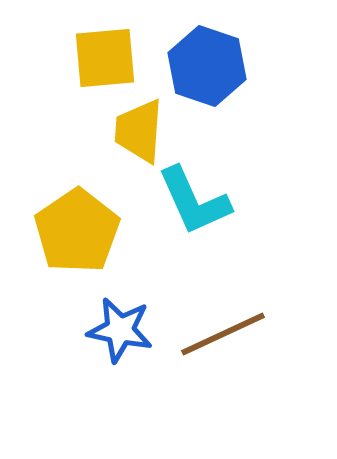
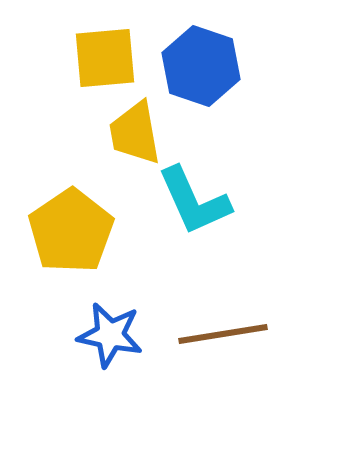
blue hexagon: moved 6 px left
yellow trapezoid: moved 4 px left, 2 px down; rotated 14 degrees counterclockwise
yellow pentagon: moved 6 px left
blue star: moved 10 px left, 5 px down
brown line: rotated 16 degrees clockwise
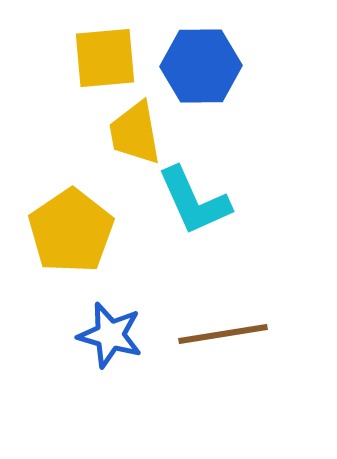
blue hexagon: rotated 20 degrees counterclockwise
blue star: rotated 4 degrees clockwise
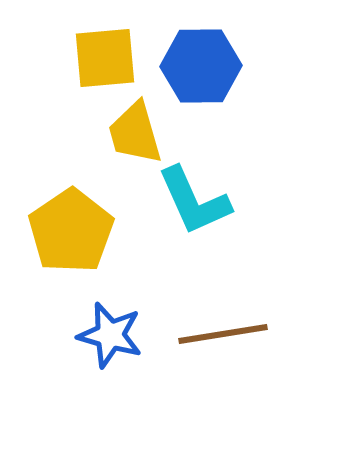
yellow trapezoid: rotated 6 degrees counterclockwise
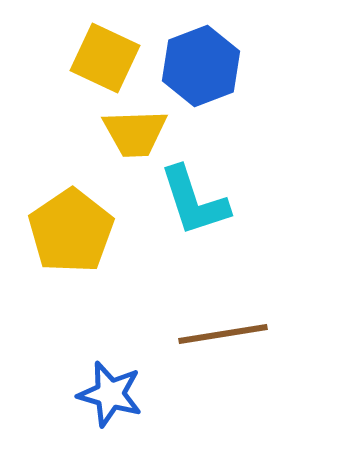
yellow square: rotated 30 degrees clockwise
blue hexagon: rotated 20 degrees counterclockwise
yellow trapezoid: rotated 76 degrees counterclockwise
cyan L-shape: rotated 6 degrees clockwise
blue star: moved 59 px down
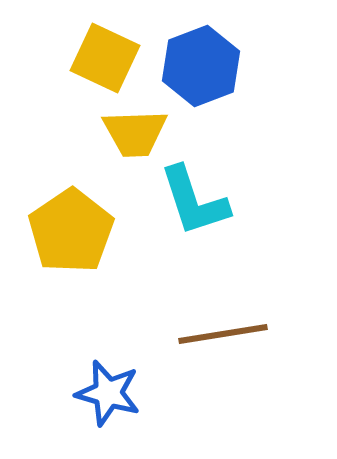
blue star: moved 2 px left, 1 px up
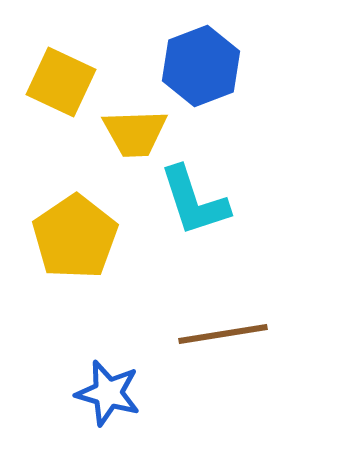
yellow square: moved 44 px left, 24 px down
yellow pentagon: moved 4 px right, 6 px down
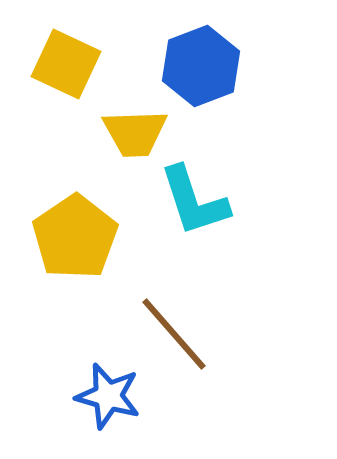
yellow square: moved 5 px right, 18 px up
brown line: moved 49 px left; rotated 58 degrees clockwise
blue star: moved 3 px down
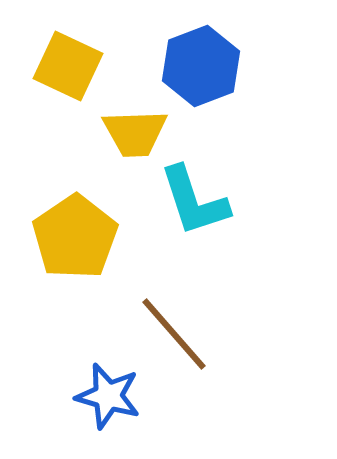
yellow square: moved 2 px right, 2 px down
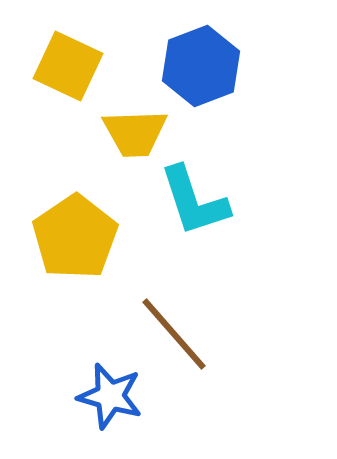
blue star: moved 2 px right
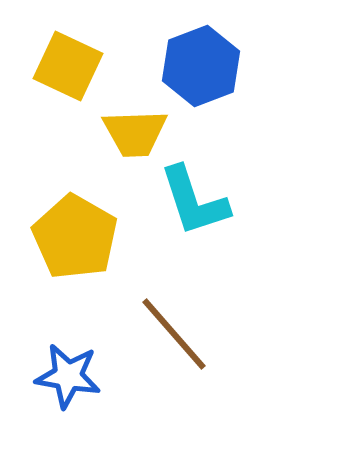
yellow pentagon: rotated 8 degrees counterclockwise
blue star: moved 42 px left, 20 px up; rotated 6 degrees counterclockwise
